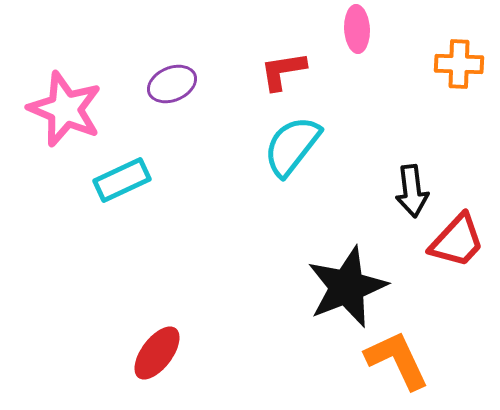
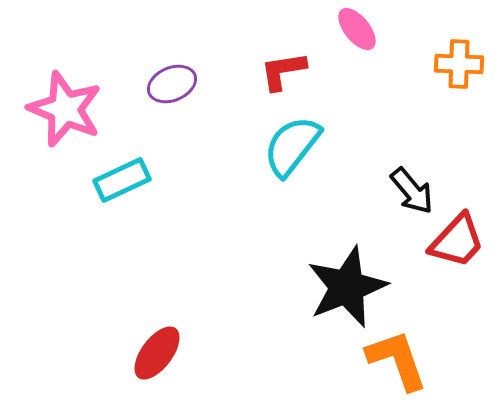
pink ellipse: rotated 36 degrees counterclockwise
black arrow: rotated 33 degrees counterclockwise
orange L-shape: rotated 6 degrees clockwise
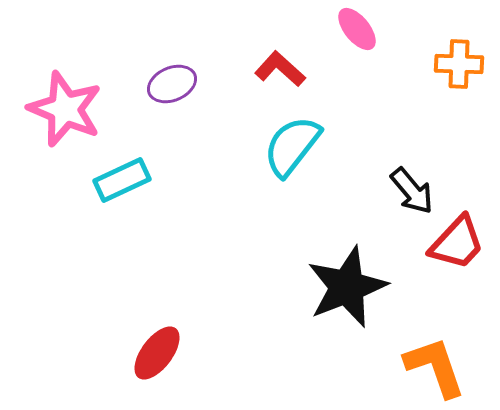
red L-shape: moved 3 px left, 2 px up; rotated 51 degrees clockwise
red trapezoid: moved 2 px down
orange L-shape: moved 38 px right, 7 px down
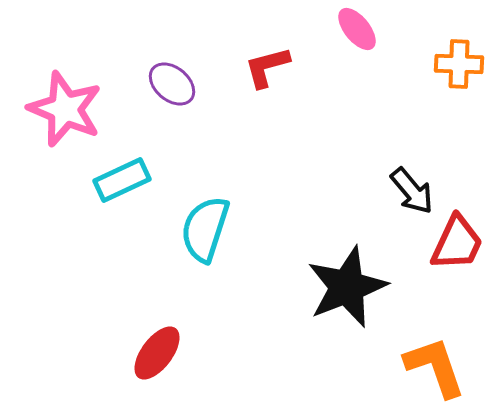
red L-shape: moved 13 px left, 2 px up; rotated 57 degrees counterclockwise
purple ellipse: rotated 63 degrees clockwise
cyan semicircle: moved 87 px left, 83 px down; rotated 20 degrees counterclockwise
red trapezoid: rotated 18 degrees counterclockwise
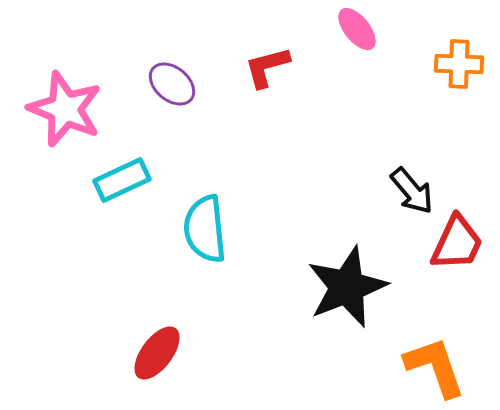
cyan semicircle: rotated 24 degrees counterclockwise
